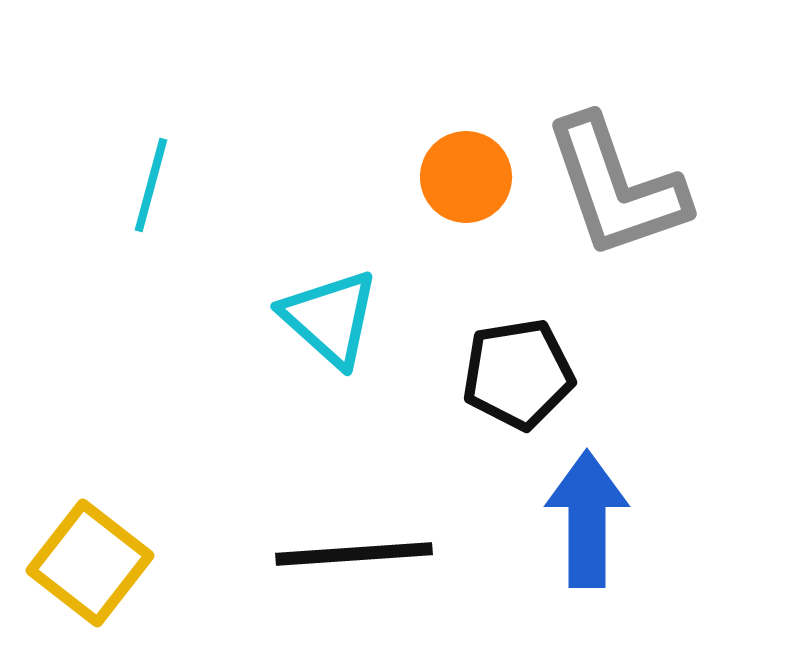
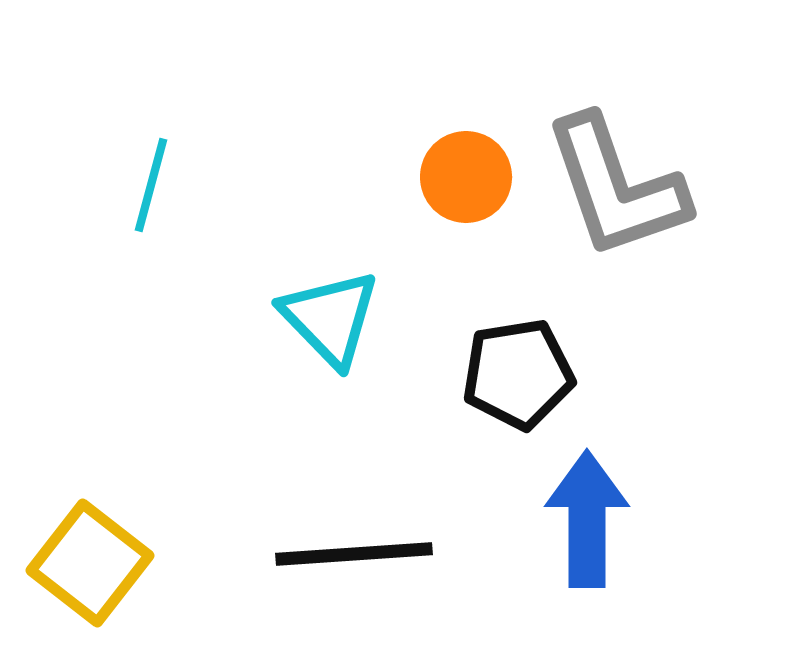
cyan triangle: rotated 4 degrees clockwise
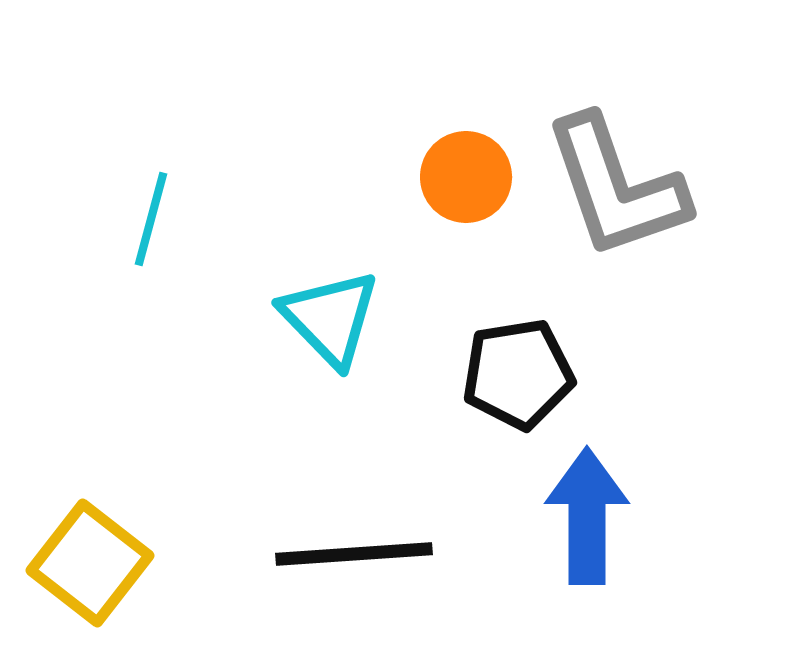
cyan line: moved 34 px down
blue arrow: moved 3 px up
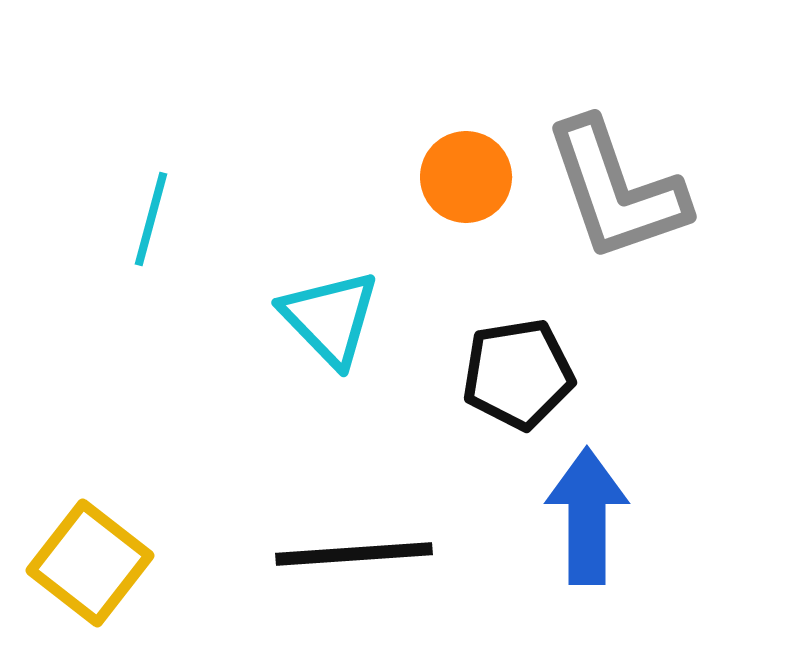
gray L-shape: moved 3 px down
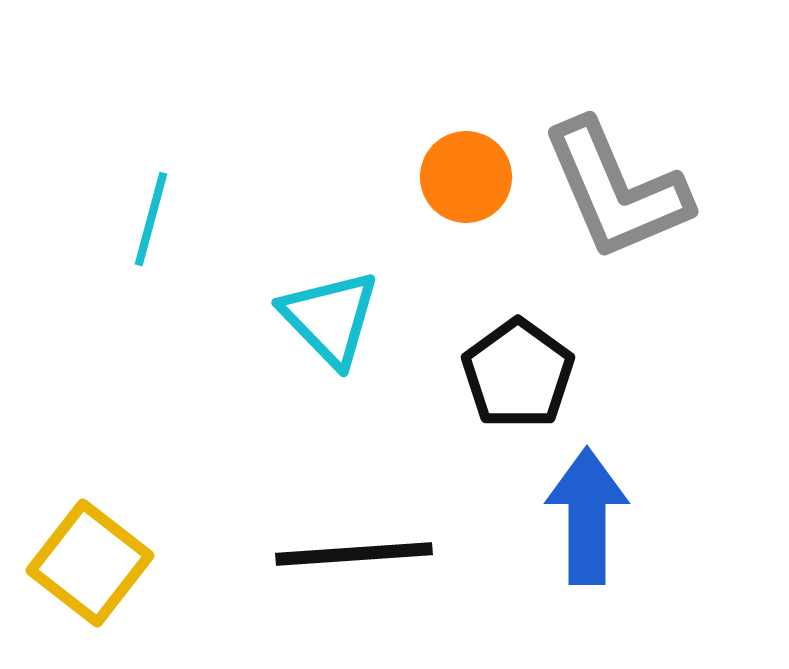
gray L-shape: rotated 4 degrees counterclockwise
black pentagon: rotated 27 degrees counterclockwise
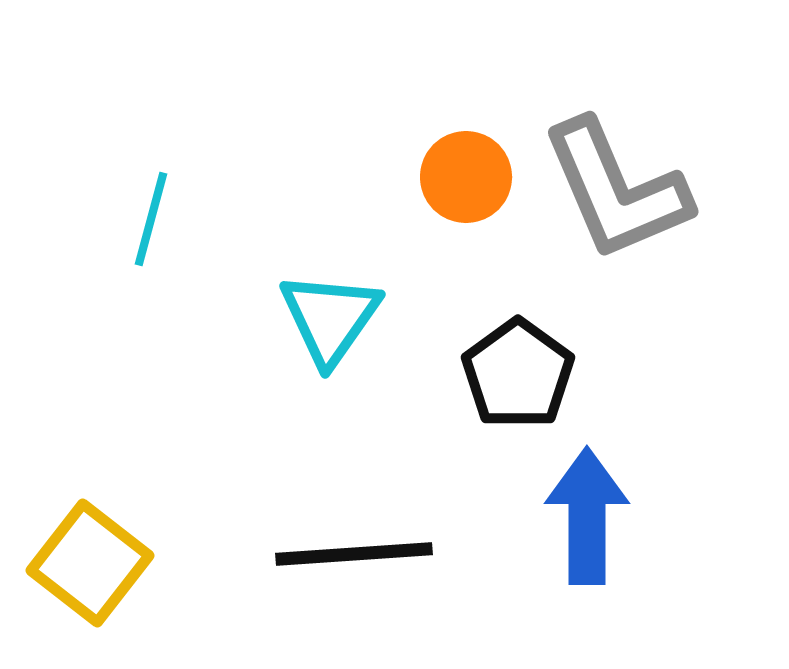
cyan triangle: rotated 19 degrees clockwise
